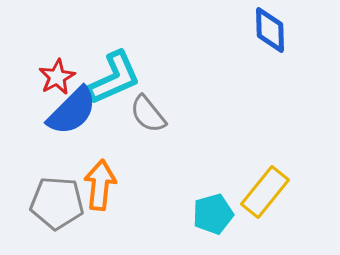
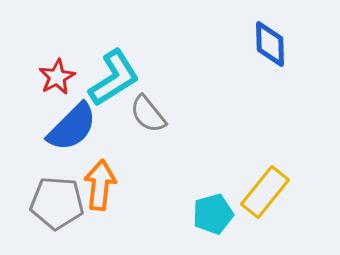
blue diamond: moved 14 px down
cyan L-shape: rotated 8 degrees counterclockwise
blue semicircle: moved 16 px down
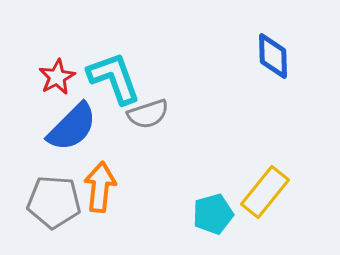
blue diamond: moved 3 px right, 12 px down
cyan L-shape: rotated 78 degrees counterclockwise
gray semicircle: rotated 69 degrees counterclockwise
orange arrow: moved 2 px down
gray pentagon: moved 3 px left, 1 px up
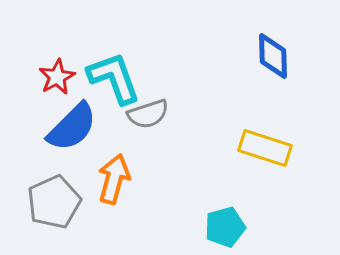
orange arrow: moved 14 px right, 8 px up; rotated 9 degrees clockwise
yellow rectangle: moved 44 px up; rotated 69 degrees clockwise
gray pentagon: rotated 28 degrees counterclockwise
cyan pentagon: moved 12 px right, 13 px down
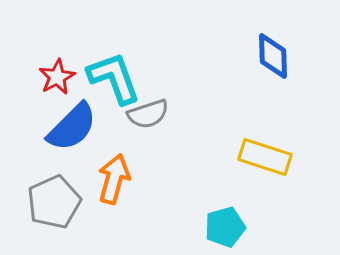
yellow rectangle: moved 9 px down
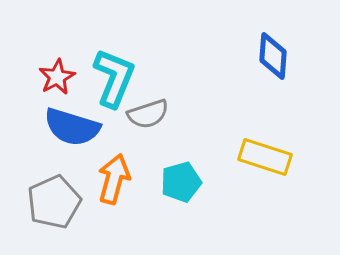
blue diamond: rotated 6 degrees clockwise
cyan L-shape: rotated 42 degrees clockwise
blue semicircle: rotated 62 degrees clockwise
cyan pentagon: moved 44 px left, 45 px up
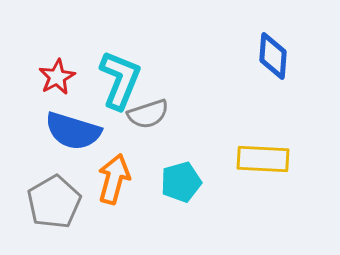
cyan L-shape: moved 6 px right, 2 px down
blue semicircle: moved 1 px right, 4 px down
yellow rectangle: moved 2 px left, 2 px down; rotated 15 degrees counterclockwise
gray pentagon: rotated 6 degrees counterclockwise
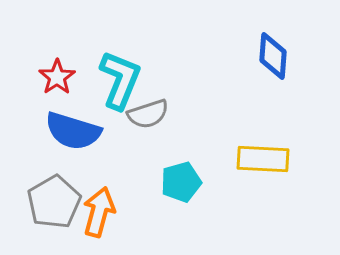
red star: rotated 6 degrees counterclockwise
orange arrow: moved 15 px left, 33 px down
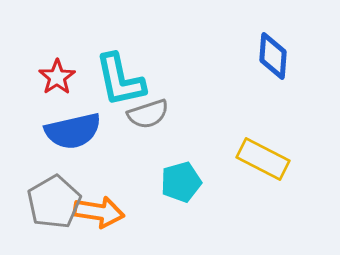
cyan L-shape: rotated 146 degrees clockwise
blue semicircle: rotated 30 degrees counterclockwise
yellow rectangle: rotated 24 degrees clockwise
orange arrow: rotated 84 degrees clockwise
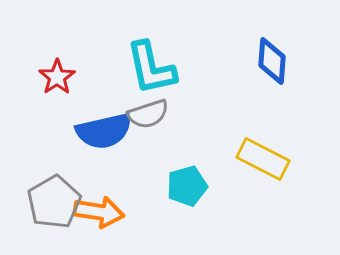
blue diamond: moved 1 px left, 5 px down
cyan L-shape: moved 31 px right, 12 px up
blue semicircle: moved 31 px right
cyan pentagon: moved 6 px right, 4 px down
